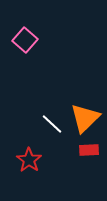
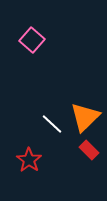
pink square: moved 7 px right
orange triangle: moved 1 px up
red rectangle: rotated 48 degrees clockwise
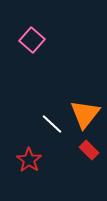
orange triangle: moved 3 px up; rotated 8 degrees counterclockwise
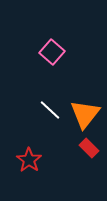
pink square: moved 20 px right, 12 px down
white line: moved 2 px left, 14 px up
red rectangle: moved 2 px up
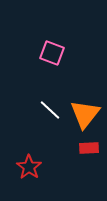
pink square: moved 1 px down; rotated 20 degrees counterclockwise
red rectangle: rotated 48 degrees counterclockwise
red star: moved 7 px down
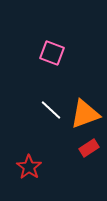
white line: moved 1 px right
orange triangle: rotated 32 degrees clockwise
red rectangle: rotated 30 degrees counterclockwise
